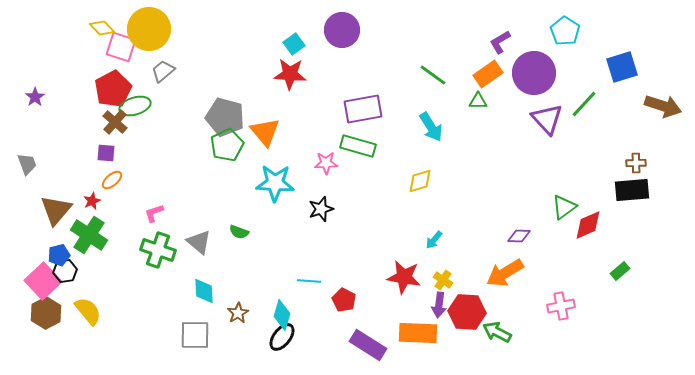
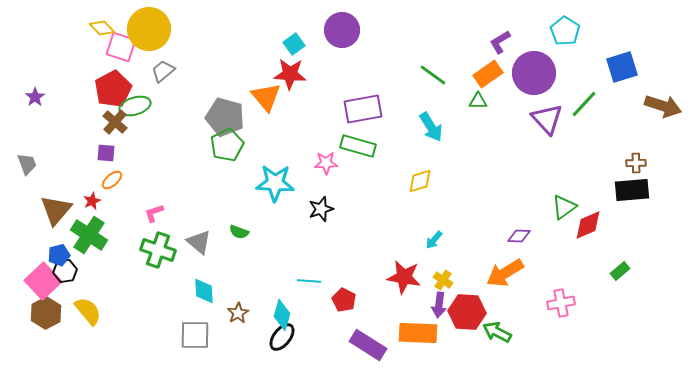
orange triangle at (265, 132): moved 1 px right, 35 px up
pink cross at (561, 306): moved 3 px up
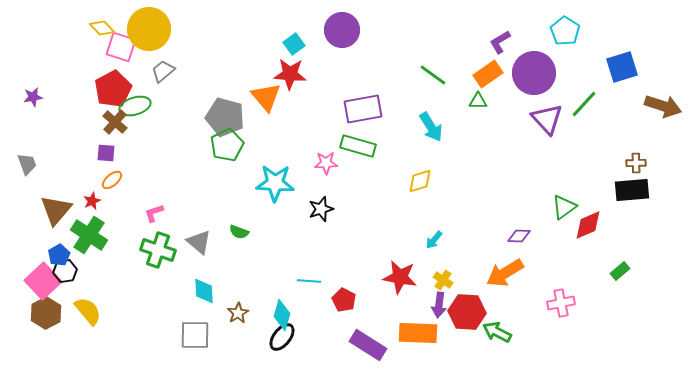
purple star at (35, 97): moved 2 px left; rotated 24 degrees clockwise
blue pentagon at (59, 255): rotated 15 degrees counterclockwise
red star at (404, 277): moved 4 px left
